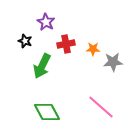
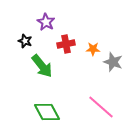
gray star: rotated 24 degrees clockwise
green arrow: rotated 65 degrees counterclockwise
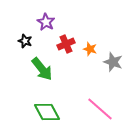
red cross: rotated 12 degrees counterclockwise
orange star: moved 3 px left; rotated 16 degrees clockwise
green arrow: moved 3 px down
pink line: moved 1 px left, 2 px down
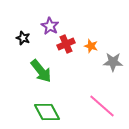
purple star: moved 4 px right, 4 px down
black star: moved 2 px left, 3 px up
orange star: moved 1 px right, 3 px up
gray star: rotated 18 degrees counterclockwise
green arrow: moved 1 px left, 2 px down
pink line: moved 2 px right, 3 px up
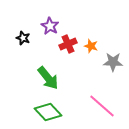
red cross: moved 2 px right
green arrow: moved 7 px right, 7 px down
green diamond: moved 1 px right; rotated 16 degrees counterclockwise
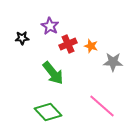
black star: moved 1 px left; rotated 24 degrees counterclockwise
green arrow: moved 5 px right, 5 px up
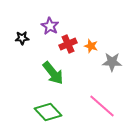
gray star: moved 1 px left
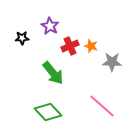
red cross: moved 2 px right, 2 px down
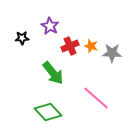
gray star: moved 9 px up
pink line: moved 6 px left, 8 px up
